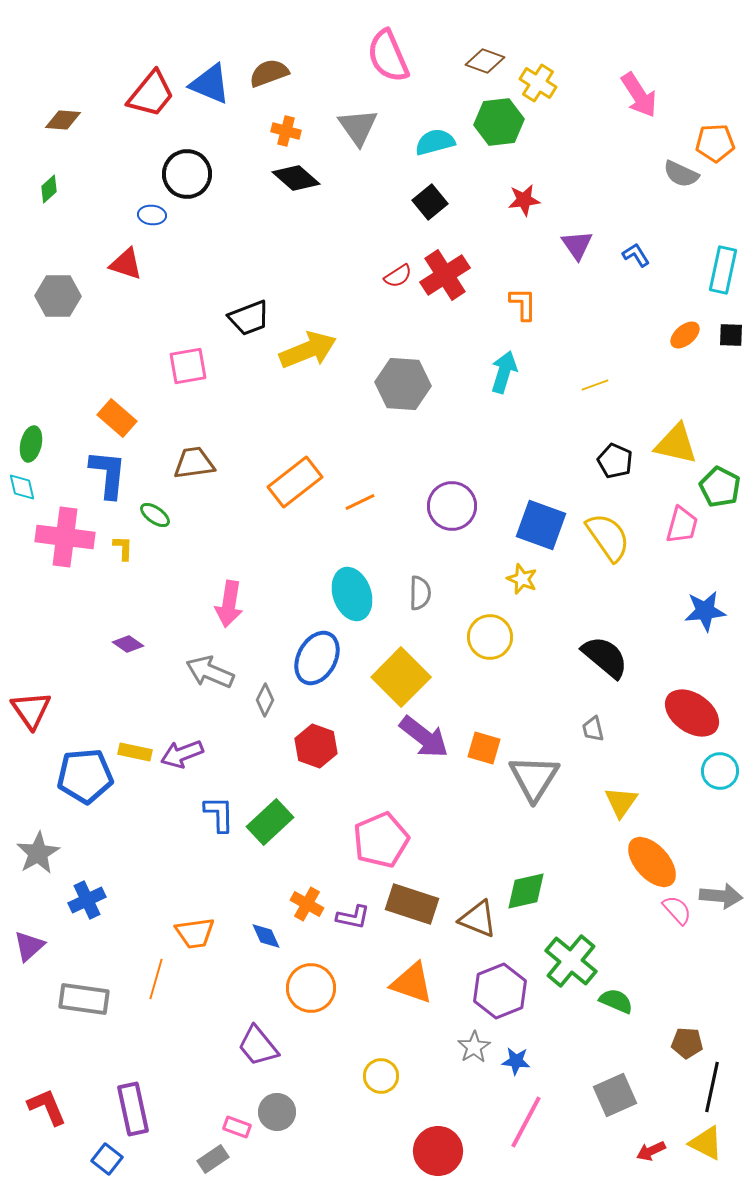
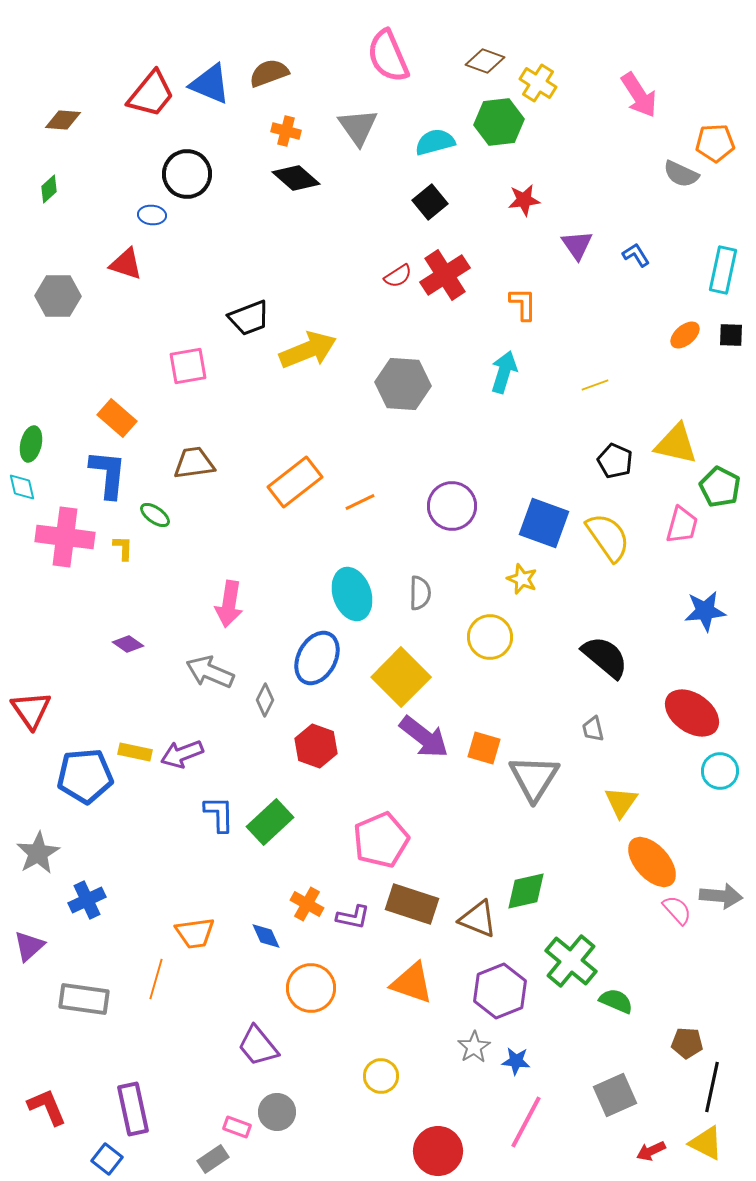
blue square at (541, 525): moved 3 px right, 2 px up
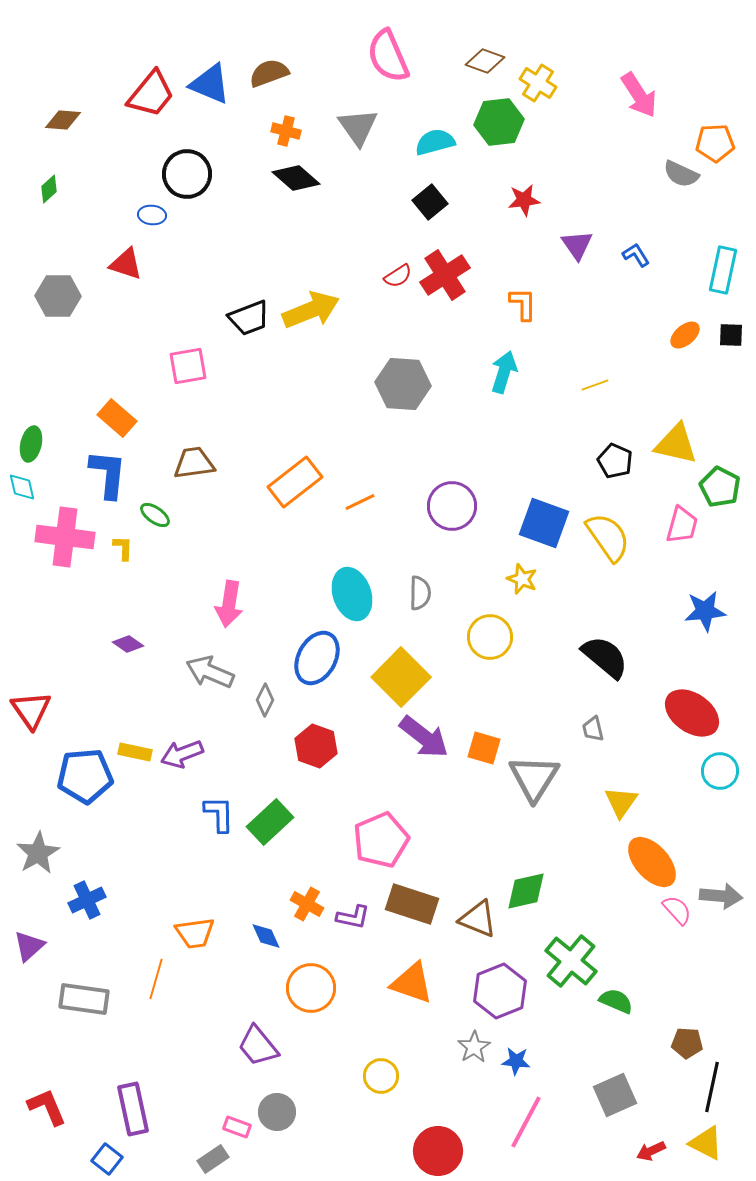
yellow arrow at (308, 350): moved 3 px right, 40 px up
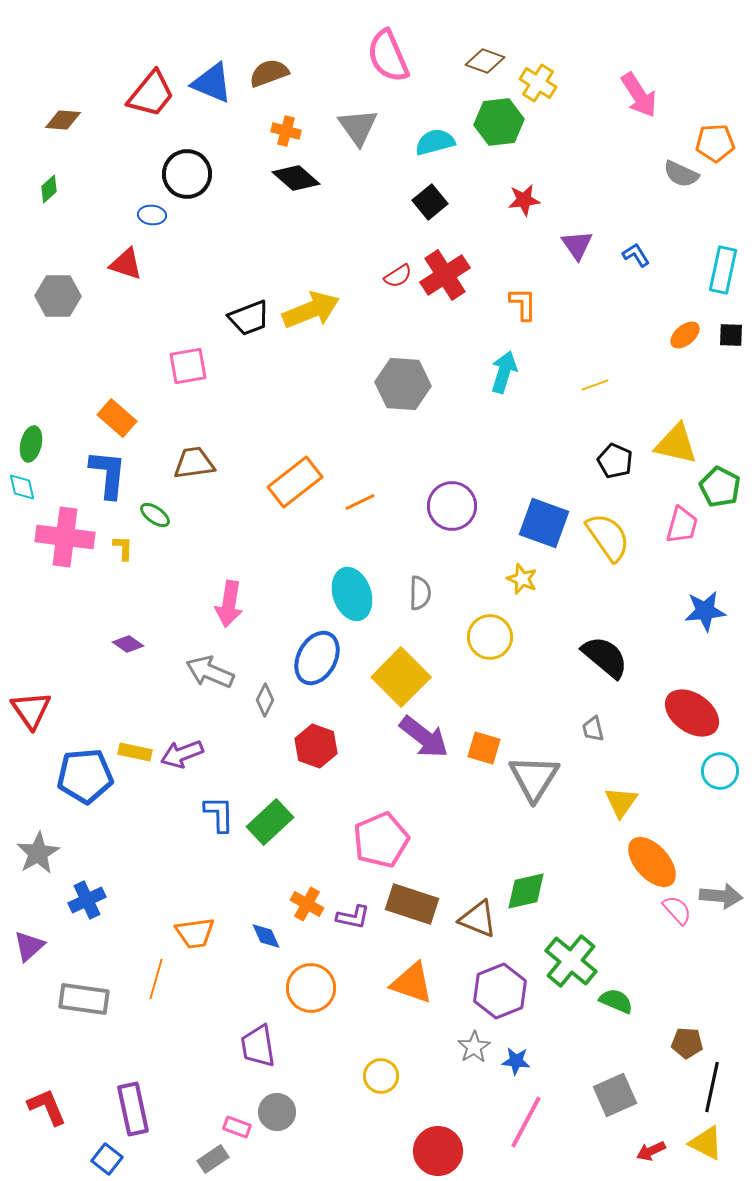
blue triangle at (210, 84): moved 2 px right, 1 px up
purple trapezoid at (258, 1046): rotated 30 degrees clockwise
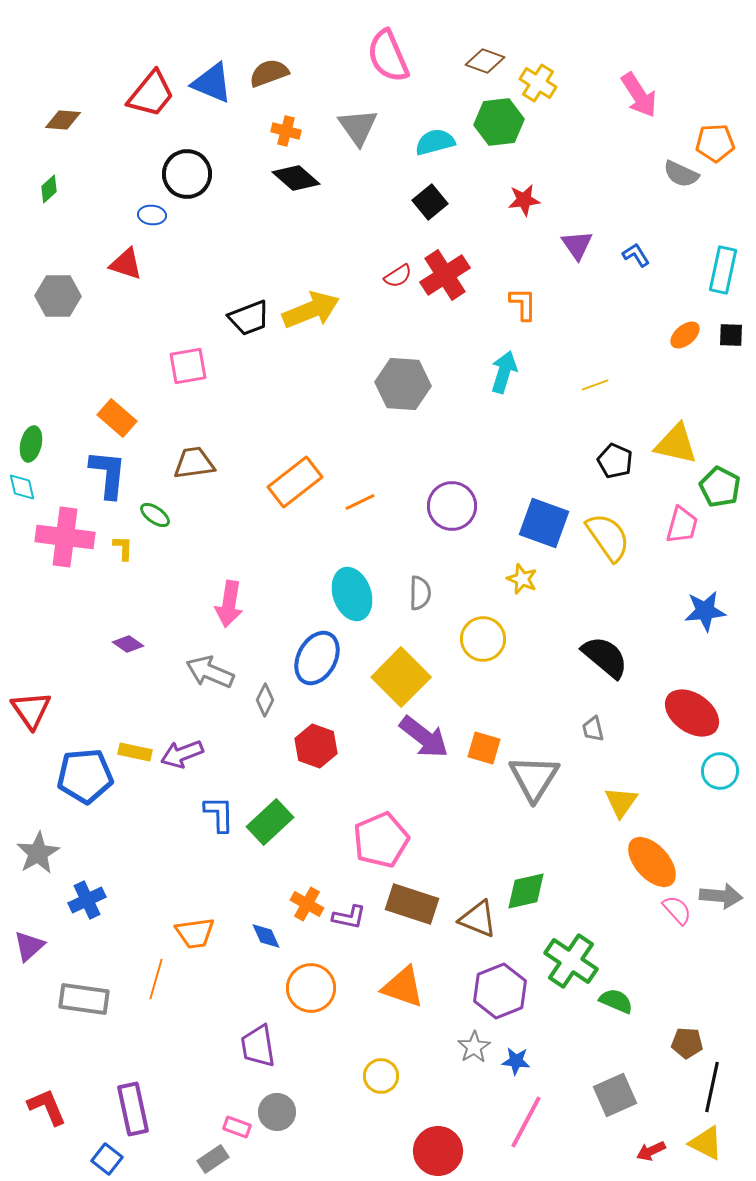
yellow circle at (490, 637): moved 7 px left, 2 px down
purple L-shape at (353, 917): moved 4 px left
green cross at (571, 961): rotated 6 degrees counterclockwise
orange triangle at (412, 983): moved 9 px left, 4 px down
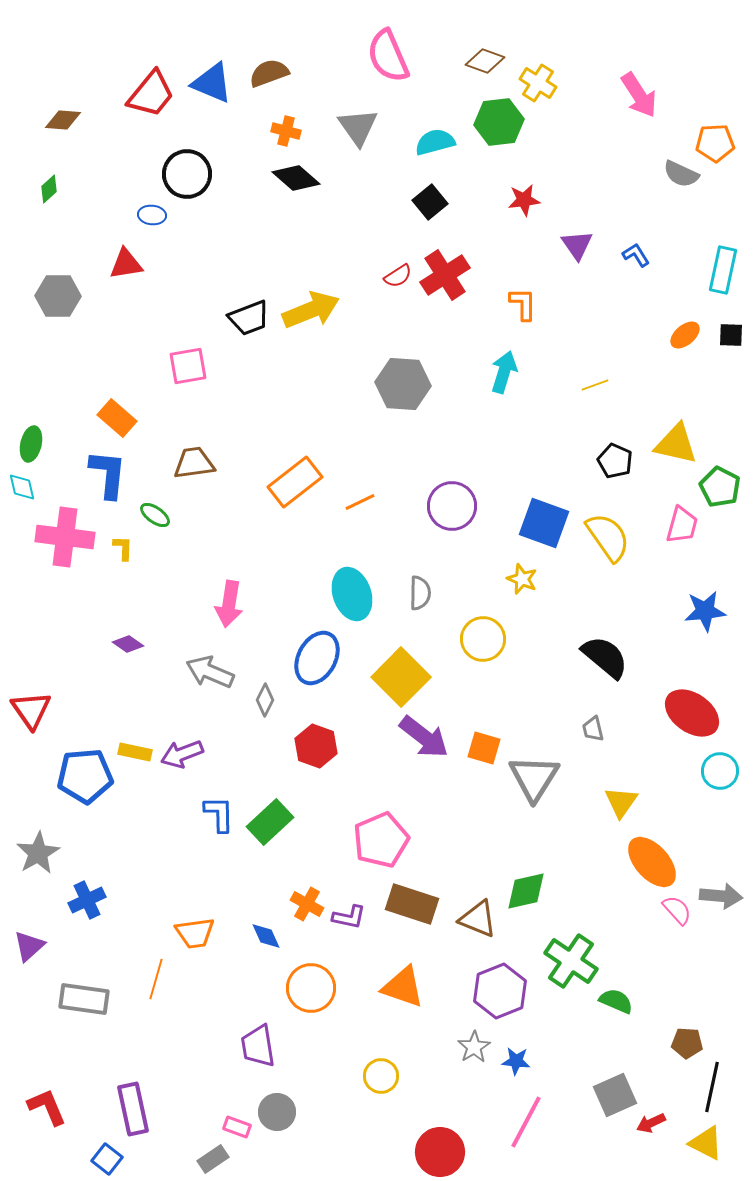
red triangle at (126, 264): rotated 27 degrees counterclockwise
red circle at (438, 1151): moved 2 px right, 1 px down
red arrow at (651, 1151): moved 28 px up
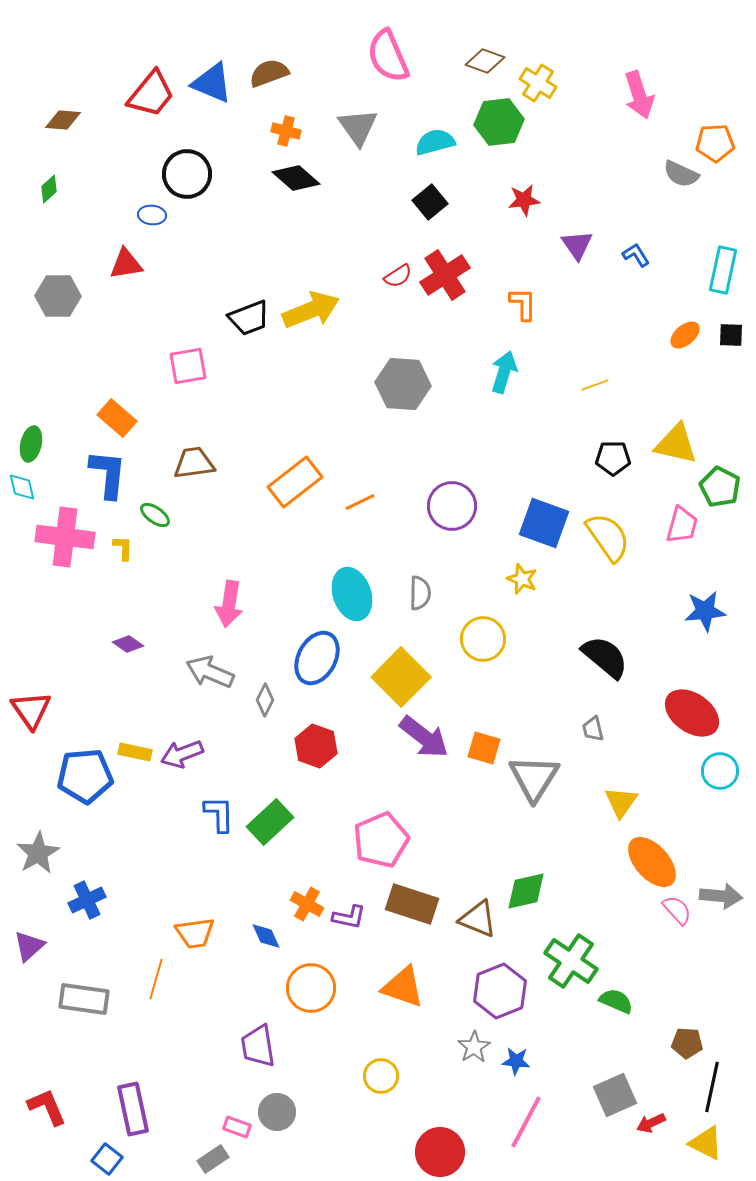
pink arrow at (639, 95): rotated 15 degrees clockwise
black pentagon at (615, 461): moved 2 px left, 3 px up; rotated 24 degrees counterclockwise
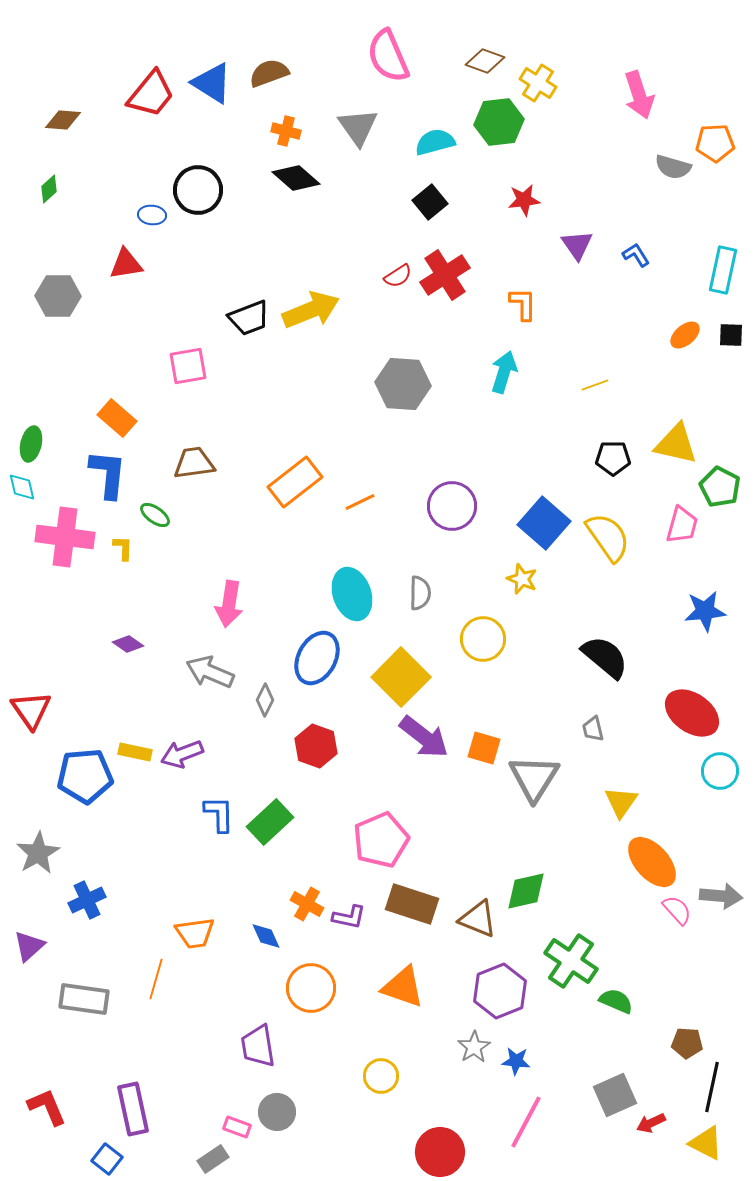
blue triangle at (212, 83): rotated 9 degrees clockwise
black circle at (187, 174): moved 11 px right, 16 px down
gray semicircle at (681, 174): moved 8 px left, 7 px up; rotated 9 degrees counterclockwise
blue square at (544, 523): rotated 21 degrees clockwise
